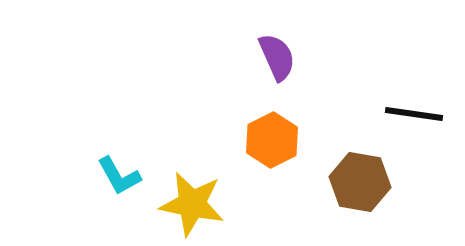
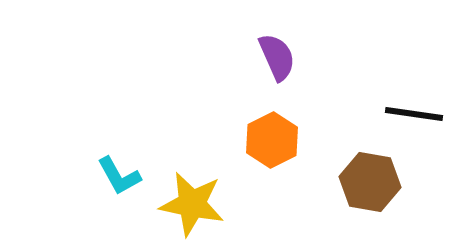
brown hexagon: moved 10 px right
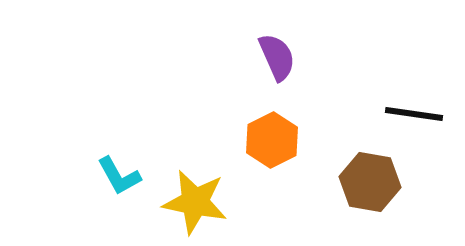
yellow star: moved 3 px right, 2 px up
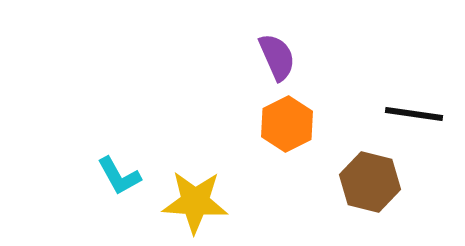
orange hexagon: moved 15 px right, 16 px up
brown hexagon: rotated 4 degrees clockwise
yellow star: rotated 8 degrees counterclockwise
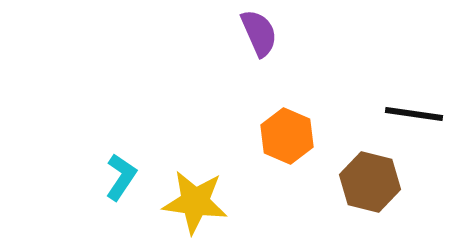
purple semicircle: moved 18 px left, 24 px up
orange hexagon: moved 12 px down; rotated 10 degrees counterclockwise
cyan L-shape: moved 2 px right, 1 px down; rotated 117 degrees counterclockwise
yellow star: rotated 4 degrees clockwise
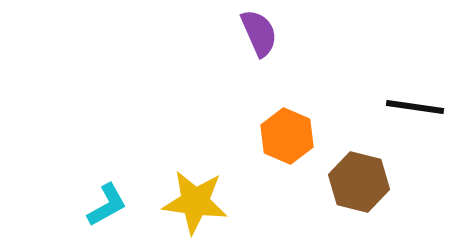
black line: moved 1 px right, 7 px up
cyan L-shape: moved 14 px left, 28 px down; rotated 27 degrees clockwise
brown hexagon: moved 11 px left
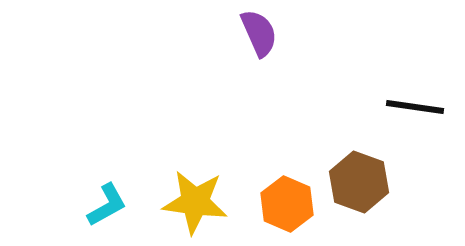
orange hexagon: moved 68 px down
brown hexagon: rotated 6 degrees clockwise
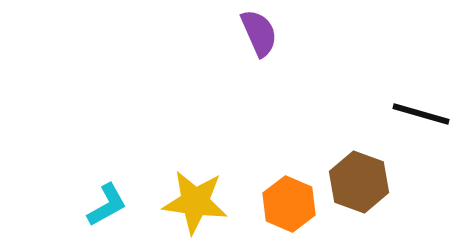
black line: moved 6 px right, 7 px down; rotated 8 degrees clockwise
orange hexagon: moved 2 px right
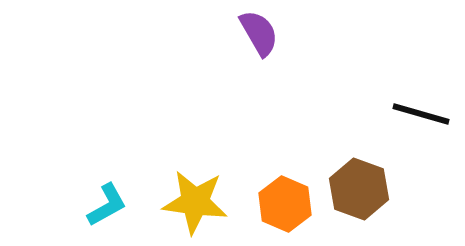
purple semicircle: rotated 6 degrees counterclockwise
brown hexagon: moved 7 px down
orange hexagon: moved 4 px left
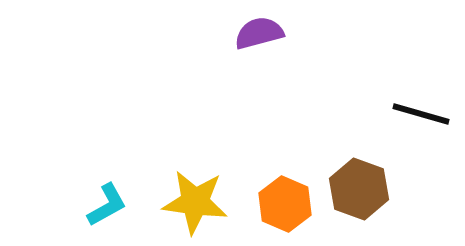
purple semicircle: rotated 75 degrees counterclockwise
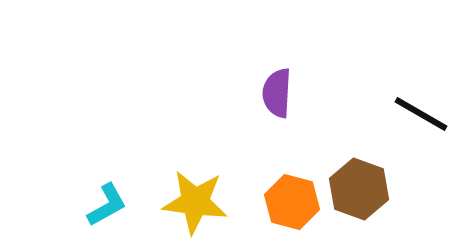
purple semicircle: moved 18 px right, 60 px down; rotated 72 degrees counterclockwise
black line: rotated 14 degrees clockwise
orange hexagon: moved 7 px right, 2 px up; rotated 8 degrees counterclockwise
